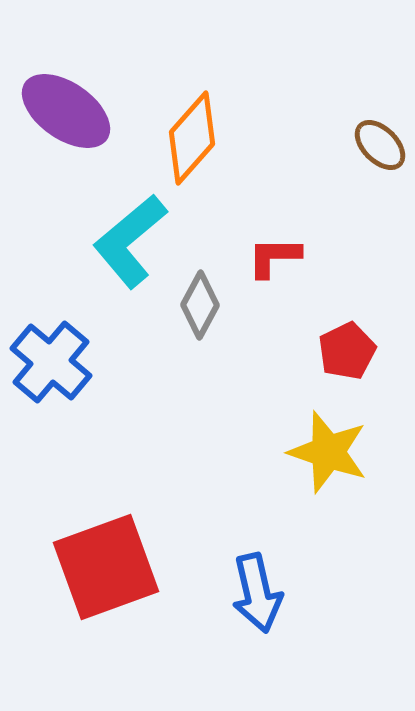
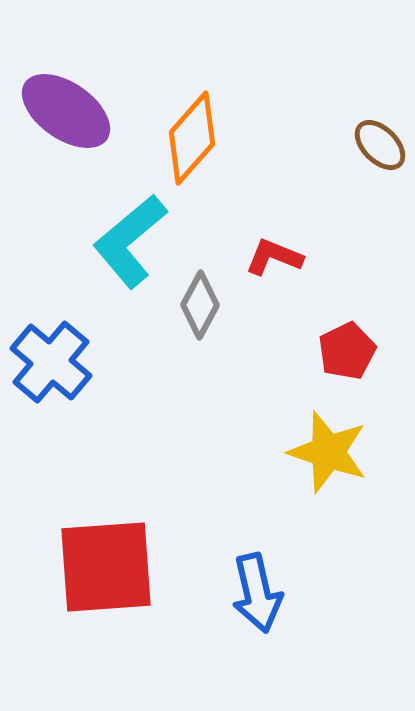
red L-shape: rotated 22 degrees clockwise
red square: rotated 16 degrees clockwise
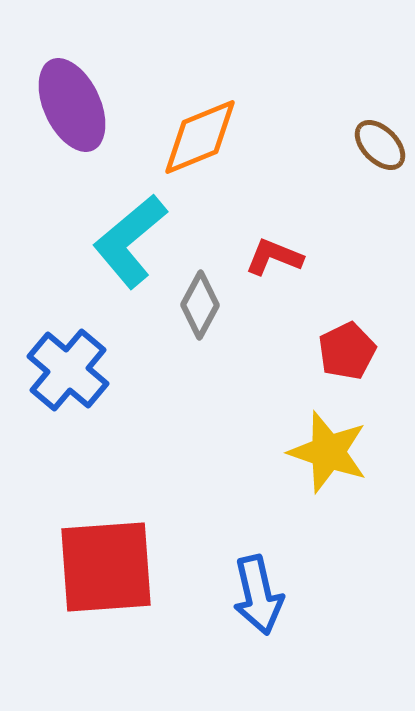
purple ellipse: moved 6 px right, 6 px up; rotated 30 degrees clockwise
orange diamond: moved 8 px right, 1 px up; rotated 26 degrees clockwise
blue cross: moved 17 px right, 8 px down
blue arrow: moved 1 px right, 2 px down
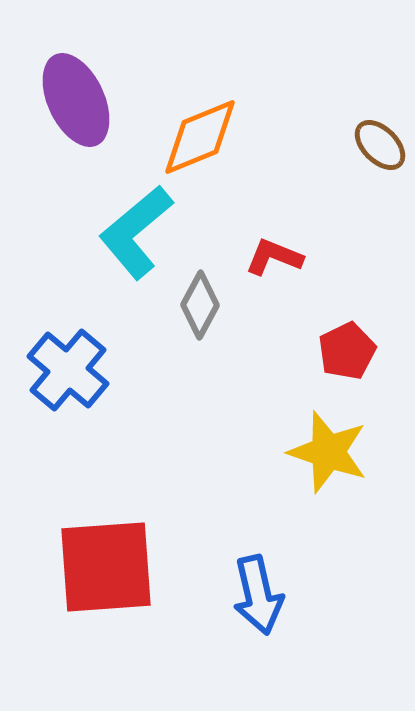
purple ellipse: moved 4 px right, 5 px up
cyan L-shape: moved 6 px right, 9 px up
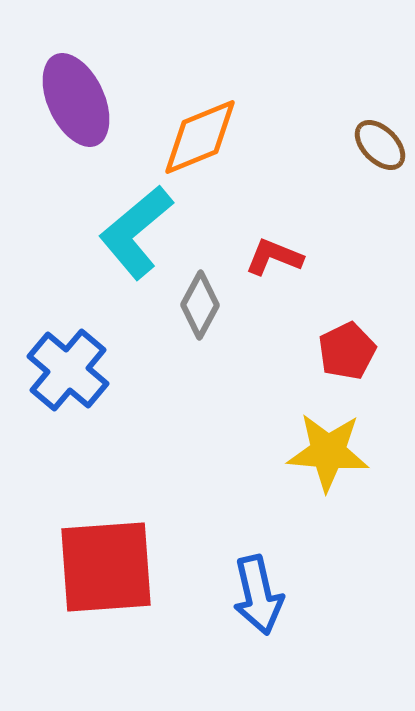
yellow star: rotated 14 degrees counterclockwise
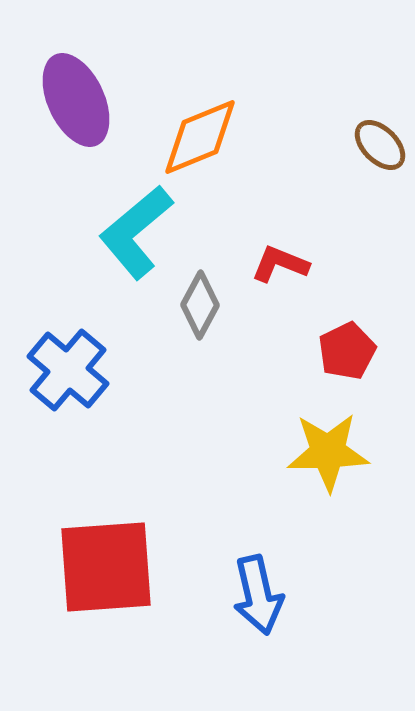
red L-shape: moved 6 px right, 7 px down
yellow star: rotated 6 degrees counterclockwise
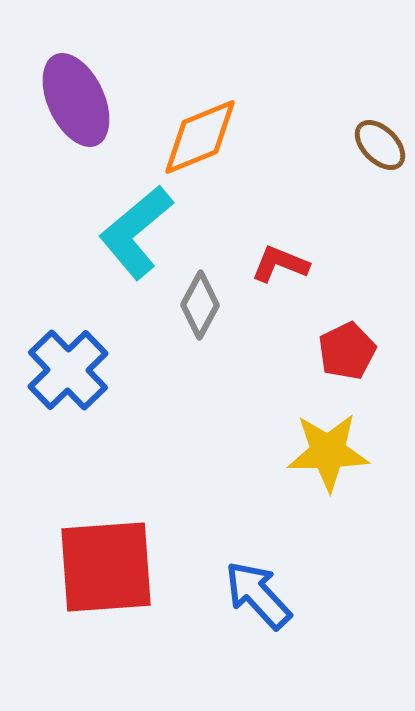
blue cross: rotated 6 degrees clockwise
blue arrow: rotated 150 degrees clockwise
